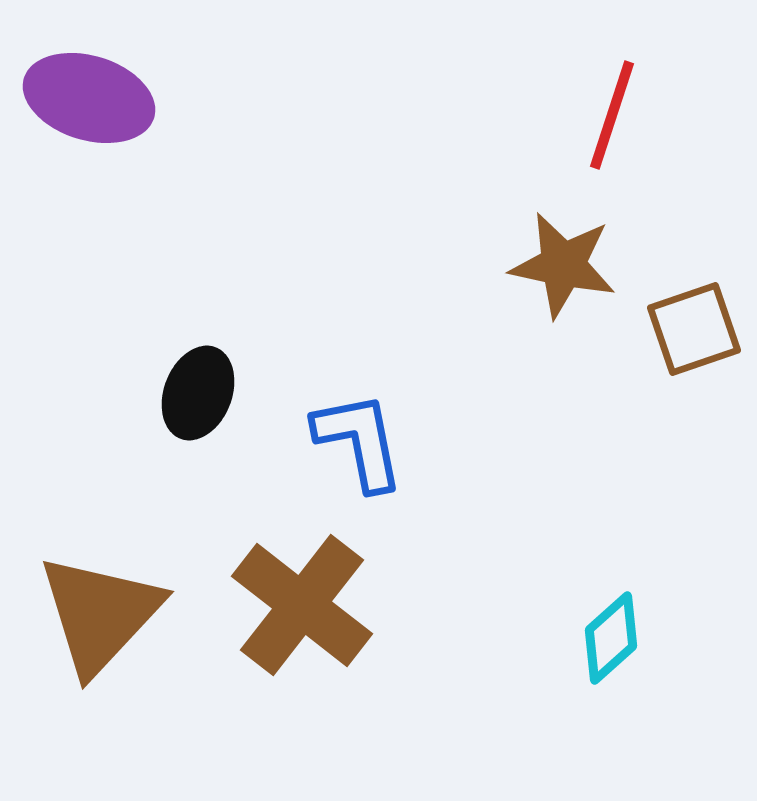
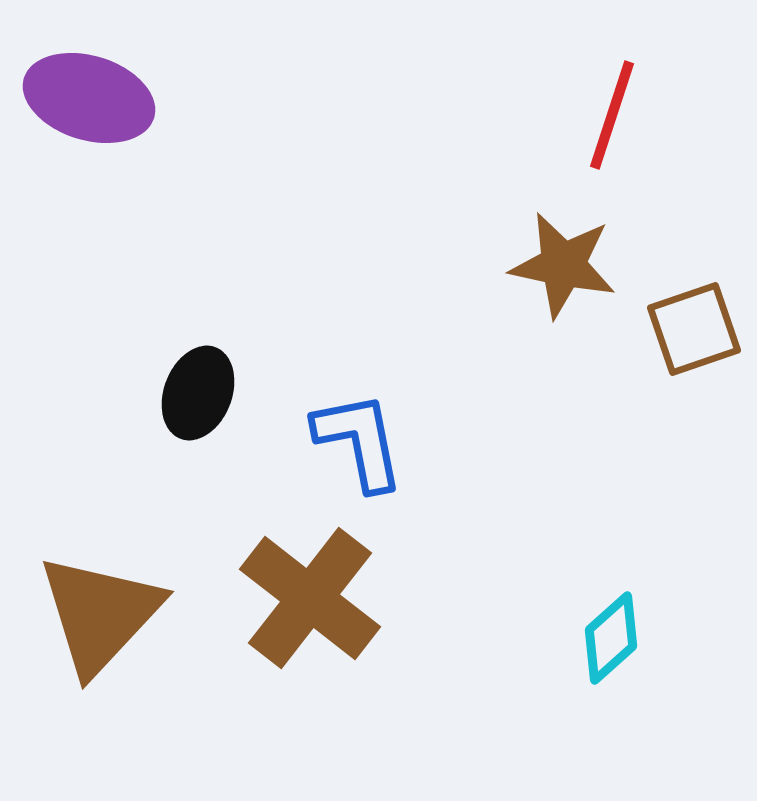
brown cross: moved 8 px right, 7 px up
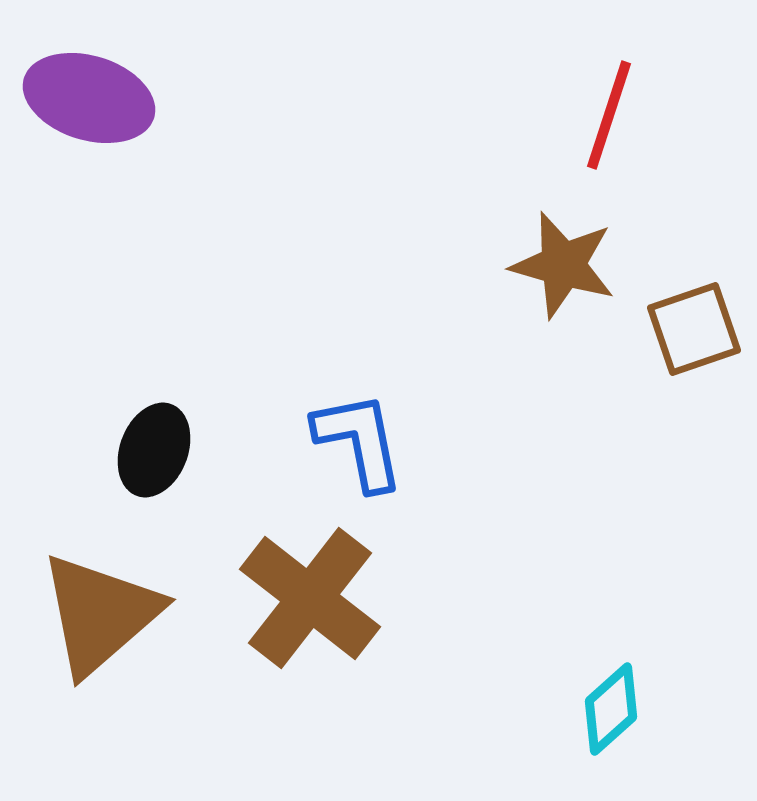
red line: moved 3 px left
brown star: rotated 4 degrees clockwise
black ellipse: moved 44 px left, 57 px down
brown triangle: rotated 6 degrees clockwise
cyan diamond: moved 71 px down
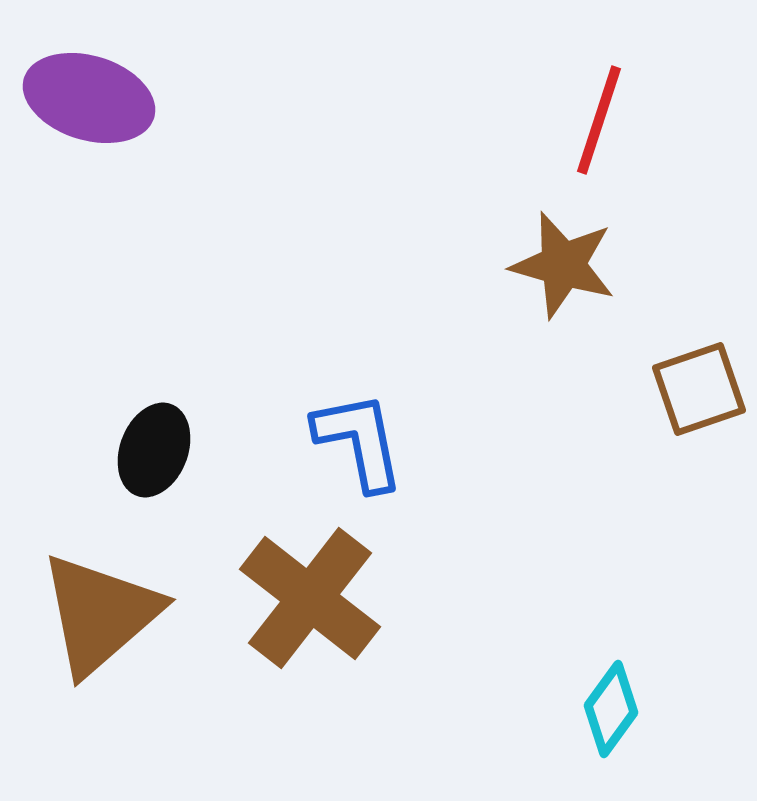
red line: moved 10 px left, 5 px down
brown square: moved 5 px right, 60 px down
cyan diamond: rotated 12 degrees counterclockwise
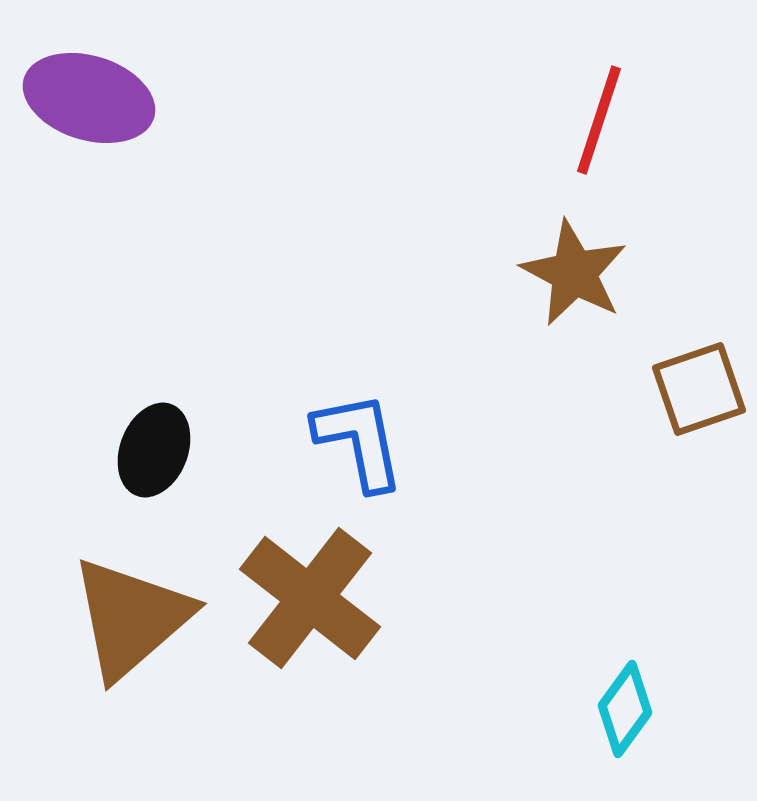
brown star: moved 11 px right, 8 px down; rotated 12 degrees clockwise
brown triangle: moved 31 px right, 4 px down
cyan diamond: moved 14 px right
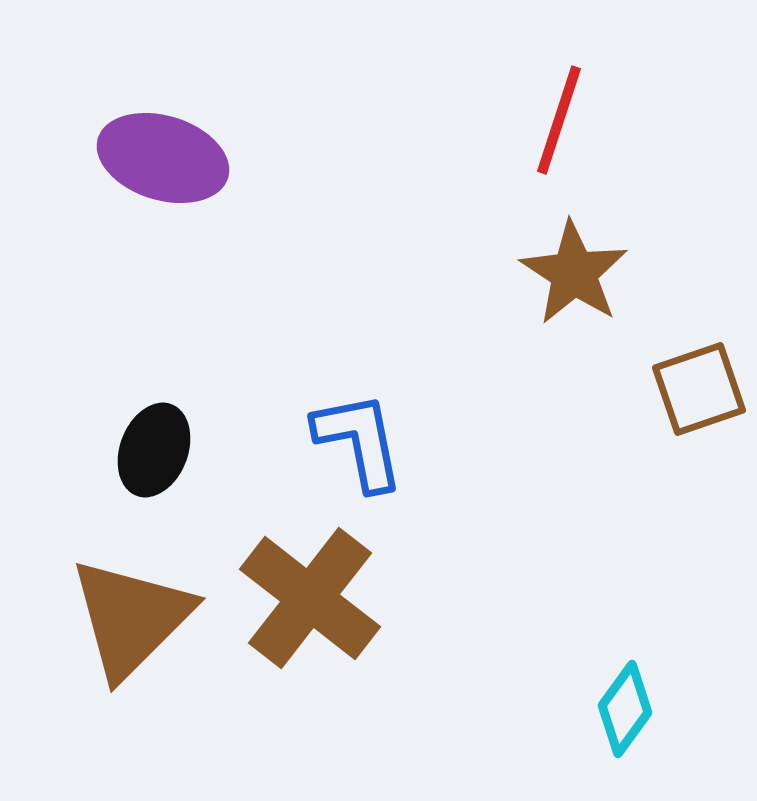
purple ellipse: moved 74 px right, 60 px down
red line: moved 40 px left
brown star: rotated 5 degrees clockwise
brown triangle: rotated 4 degrees counterclockwise
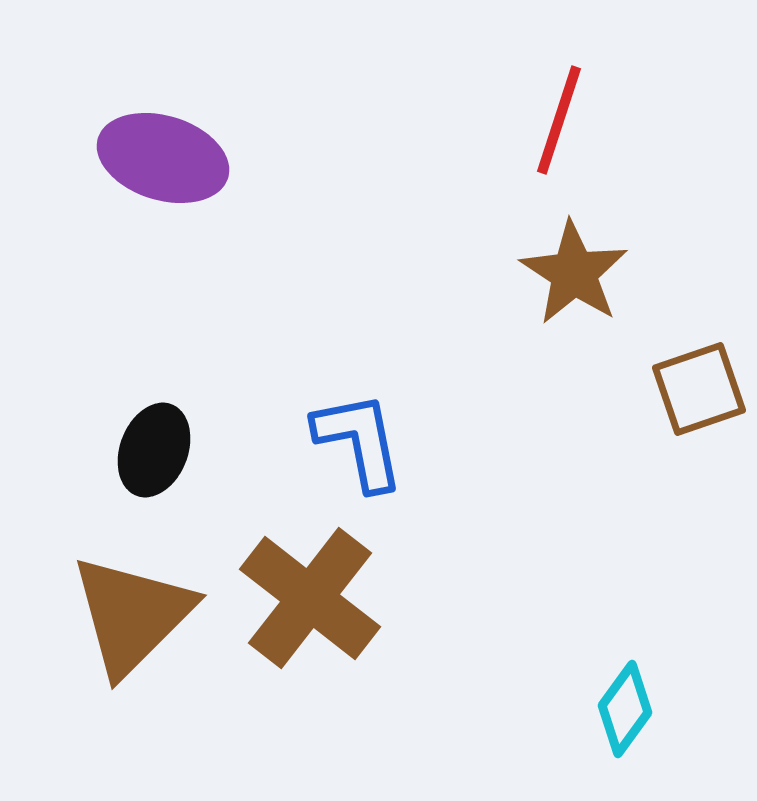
brown triangle: moved 1 px right, 3 px up
